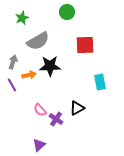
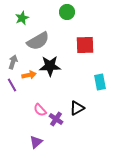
purple triangle: moved 3 px left, 3 px up
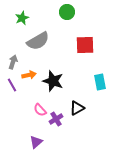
black star: moved 3 px right, 15 px down; rotated 20 degrees clockwise
purple cross: rotated 24 degrees clockwise
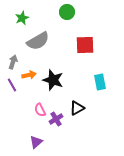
black star: moved 1 px up
pink semicircle: rotated 16 degrees clockwise
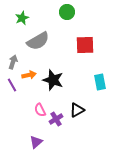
black triangle: moved 2 px down
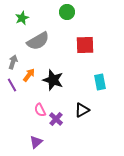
orange arrow: rotated 40 degrees counterclockwise
black triangle: moved 5 px right
purple cross: rotated 16 degrees counterclockwise
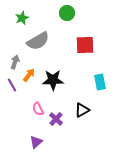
green circle: moved 1 px down
gray arrow: moved 2 px right
black star: rotated 20 degrees counterclockwise
pink semicircle: moved 2 px left, 1 px up
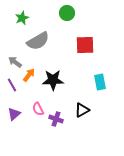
gray arrow: rotated 72 degrees counterclockwise
purple cross: rotated 24 degrees counterclockwise
purple triangle: moved 22 px left, 28 px up
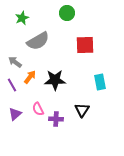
orange arrow: moved 1 px right, 2 px down
black star: moved 2 px right
black triangle: rotated 28 degrees counterclockwise
purple triangle: moved 1 px right
purple cross: rotated 16 degrees counterclockwise
